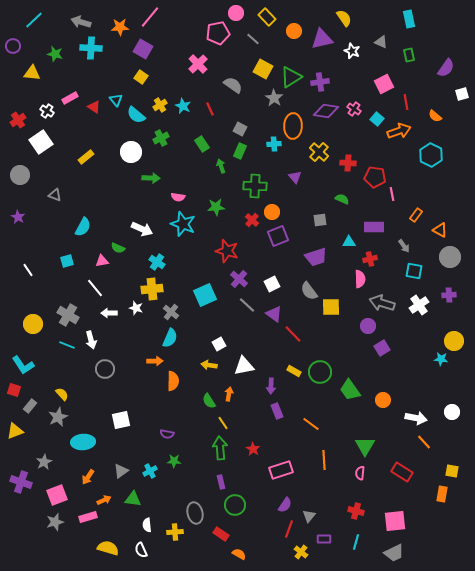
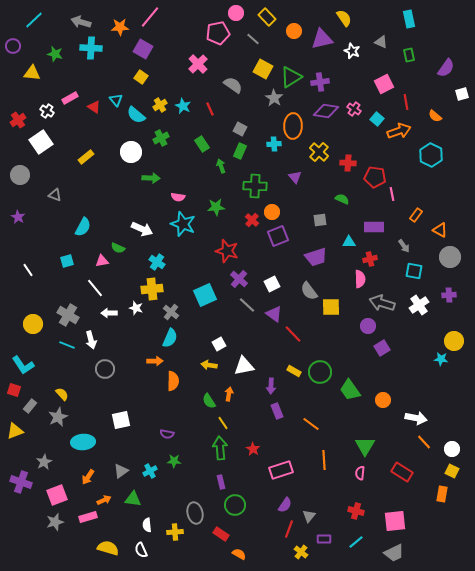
white circle at (452, 412): moved 37 px down
yellow square at (452, 471): rotated 16 degrees clockwise
cyan line at (356, 542): rotated 35 degrees clockwise
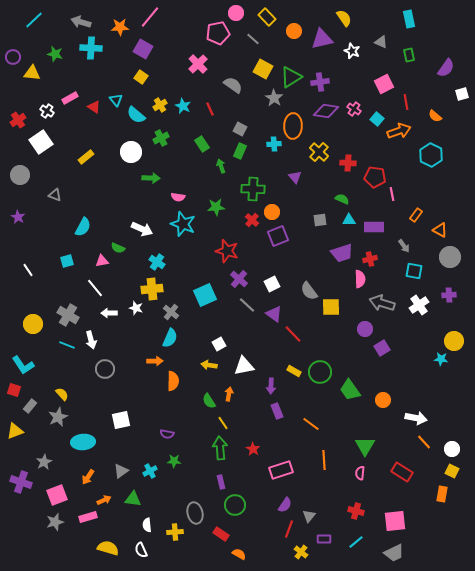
purple circle at (13, 46): moved 11 px down
green cross at (255, 186): moved 2 px left, 3 px down
cyan triangle at (349, 242): moved 22 px up
purple trapezoid at (316, 257): moved 26 px right, 4 px up
purple circle at (368, 326): moved 3 px left, 3 px down
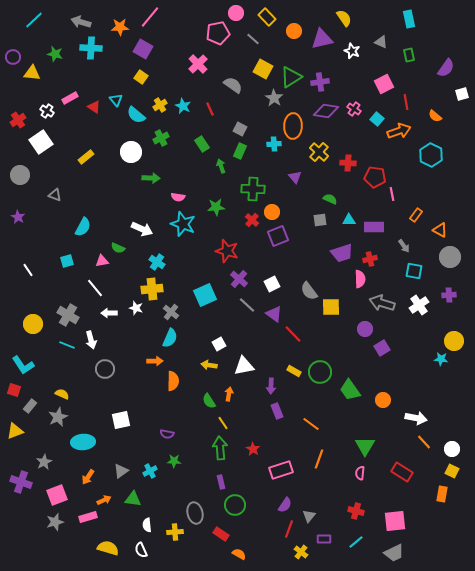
green semicircle at (342, 199): moved 12 px left
yellow semicircle at (62, 394): rotated 24 degrees counterclockwise
orange line at (324, 460): moved 5 px left, 1 px up; rotated 24 degrees clockwise
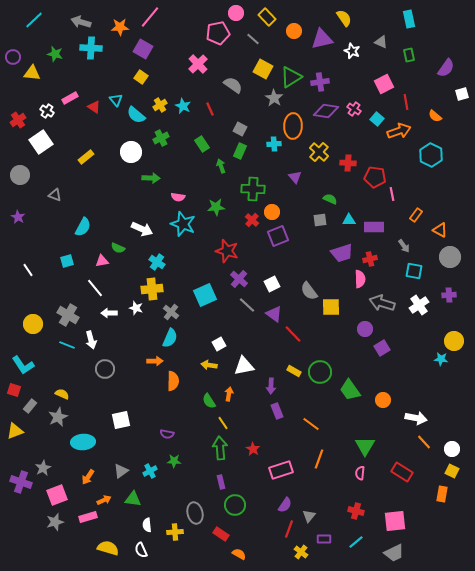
gray star at (44, 462): moved 1 px left, 6 px down
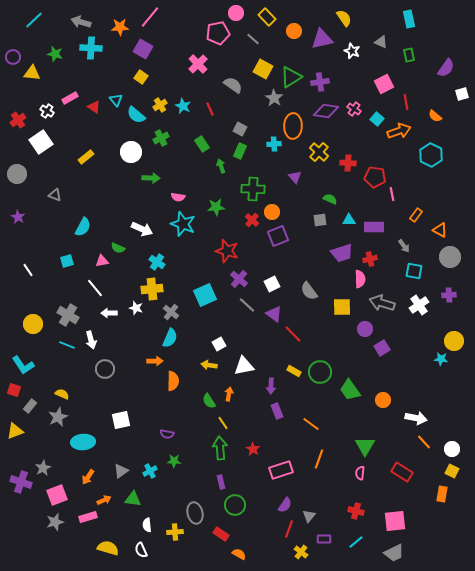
gray circle at (20, 175): moved 3 px left, 1 px up
yellow square at (331, 307): moved 11 px right
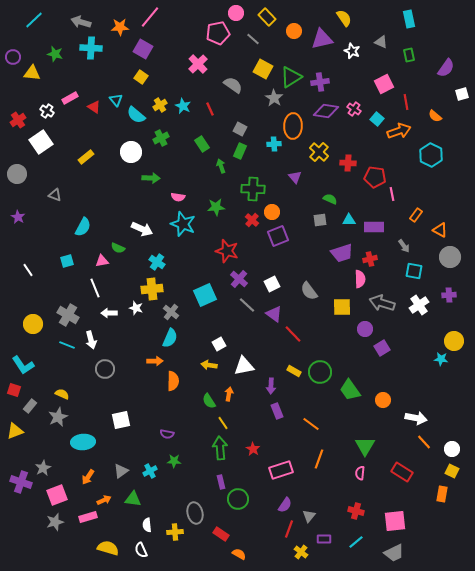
white line at (95, 288): rotated 18 degrees clockwise
green circle at (235, 505): moved 3 px right, 6 px up
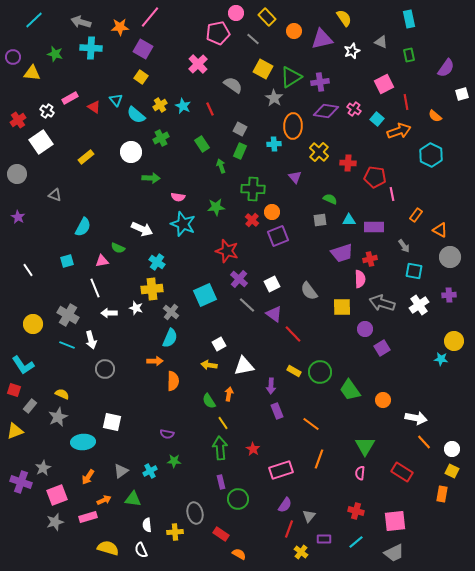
white star at (352, 51): rotated 28 degrees clockwise
white square at (121, 420): moved 9 px left, 2 px down; rotated 24 degrees clockwise
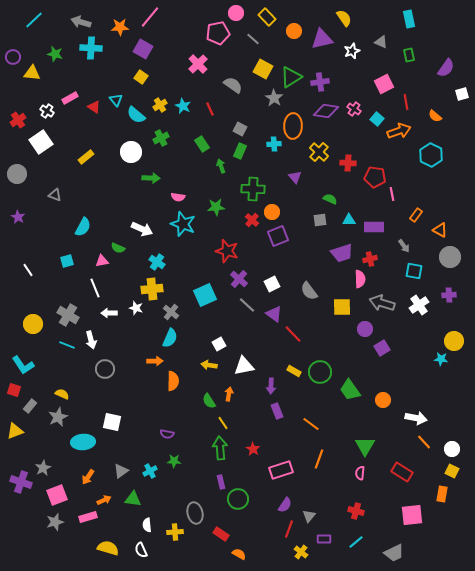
pink square at (395, 521): moved 17 px right, 6 px up
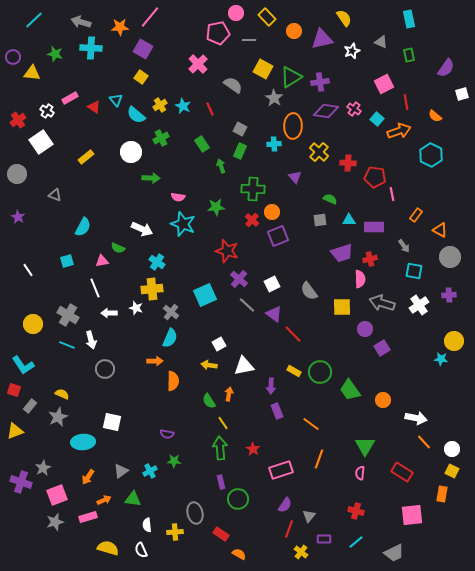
gray line at (253, 39): moved 4 px left, 1 px down; rotated 40 degrees counterclockwise
